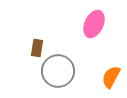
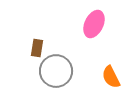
gray circle: moved 2 px left
orange semicircle: rotated 55 degrees counterclockwise
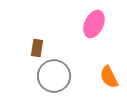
gray circle: moved 2 px left, 5 px down
orange semicircle: moved 2 px left
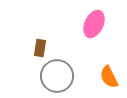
brown rectangle: moved 3 px right
gray circle: moved 3 px right
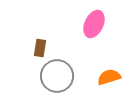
orange semicircle: rotated 100 degrees clockwise
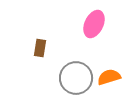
gray circle: moved 19 px right, 2 px down
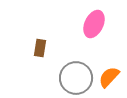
orange semicircle: rotated 30 degrees counterclockwise
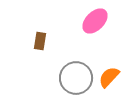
pink ellipse: moved 1 px right, 3 px up; rotated 20 degrees clockwise
brown rectangle: moved 7 px up
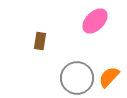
gray circle: moved 1 px right
